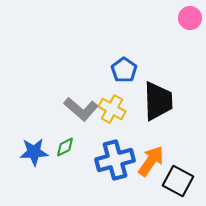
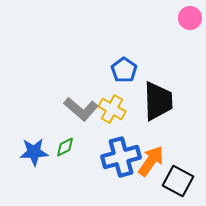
blue cross: moved 6 px right, 3 px up
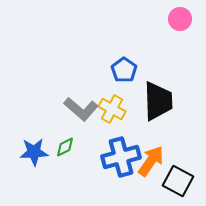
pink circle: moved 10 px left, 1 px down
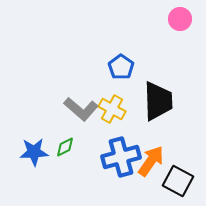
blue pentagon: moved 3 px left, 3 px up
